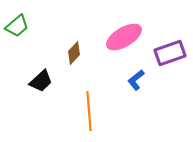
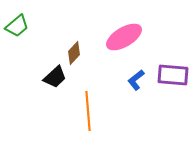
purple rectangle: moved 3 px right, 22 px down; rotated 24 degrees clockwise
black trapezoid: moved 14 px right, 4 px up
orange line: moved 1 px left
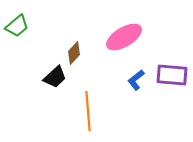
purple rectangle: moved 1 px left
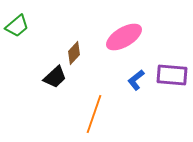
orange line: moved 6 px right, 3 px down; rotated 24 degrees clockwise
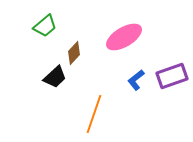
green trapezoid: moved 28 px right
purple rectangle: moved 1 px down; rotated 24 degrees counterclockwise
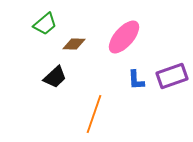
green trapezoid: moved 2 px up
pink ellipse: rotated 18 degrees counterclockwise
brown diamond: moved 9 px up; rotated 50 degrees clockwise
blue L-shape: rotated 55 degrees counterclockwise
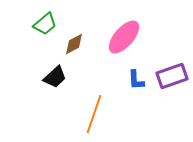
brown diamond: rotated 30 degrees counterclockwise
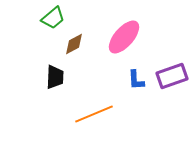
green trapezoid: moved 8 px right, 6 px up
black trapezoid: rotated 45 degrees counterclockwise
orange line: rotated 48 degrees clockwise
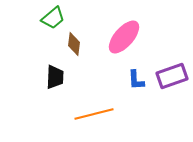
brown diamond: rotated 55 degrees counterclockwise
orange line: rotated 9 degrees clockwise
